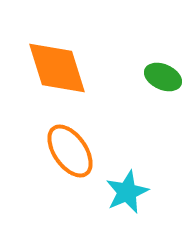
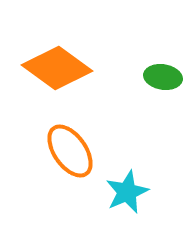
orange diamond: rotated 36 degrees counterclockwise
green ellipse: rotated 15 degrees counterclockwise
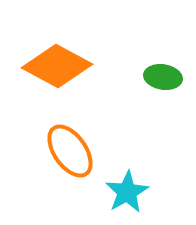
orange diamond: moved 2 px up; rotated 8 degrees counterclockwise
cyan star: rotated 6 degrees counterclockwise
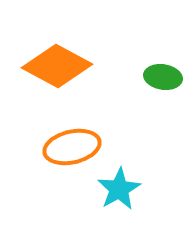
orange ellipse: moved 2 px right, 4 px up; rotated 68 degrees counterclockwise
cyan star: moved 8 px left, 3 px up
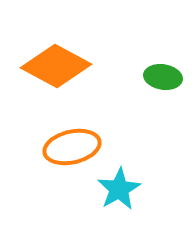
orange diamond: moved 1 px left
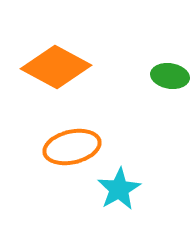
orange diamond: moved 1 px down
green ellipse: moved 7 px right, 1 px up
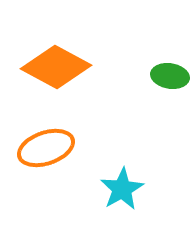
orange ellipse: moved 26 px left, 1 px down; rotated 6 degrees counterclockwise
cyan star: moved 3 px right
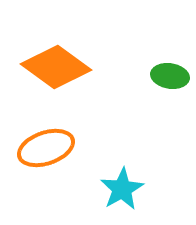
orange diamond: rotated 8 degrees clockwise
